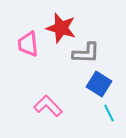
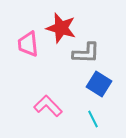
cyan line: moved 16 px left, 6 px down
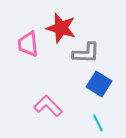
cyan line: moved 5 px right, 4 px down
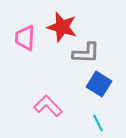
red star: moved 1 px right, 1 px up
pink trapezoid: moved 3 px left, 6 px up; rotated 8 degrees clockwise
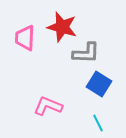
pink L-shape: rotated 24 degrees counterclockwise
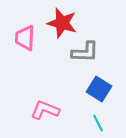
red star: moved 4 px up
gray L-shape: moved 1 px left, 1 px up
blue square: moved 5 px down
pink L-shape: moved 3 px left, 4 px down
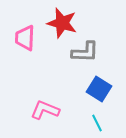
cyan line: moved 1 px left
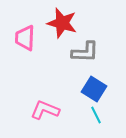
blue square: moved 5 px left
cyan line: moved 1 px left, 8 px up
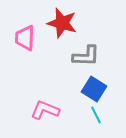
gray L-shape: moved 1 px right, 4 px down
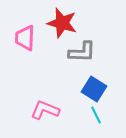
gray L-shape: moved 4 px left, 4 px up
